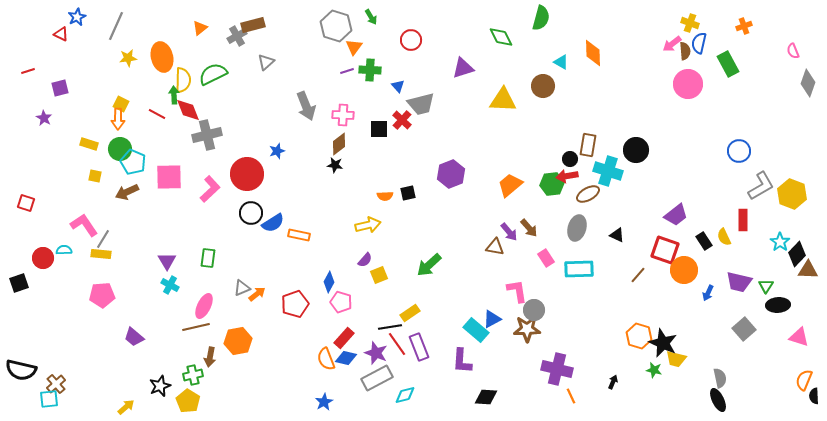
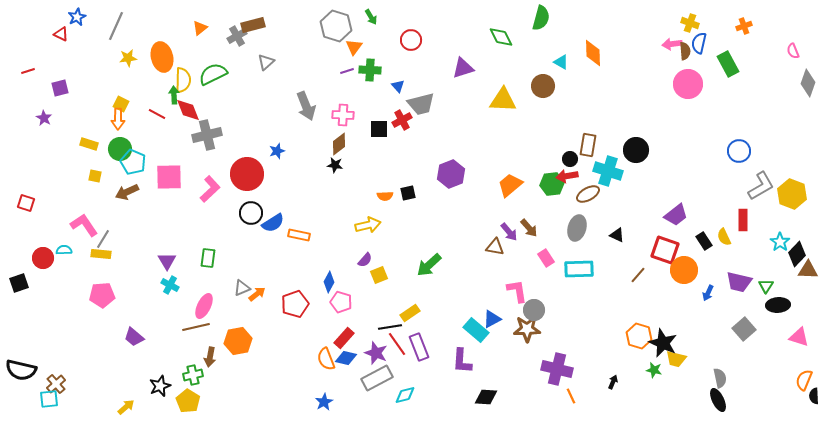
pink arrow at (672, 44): rotated 30 degrees clockwise
red cross at (402, 120): rotated 18 degrees clockwise
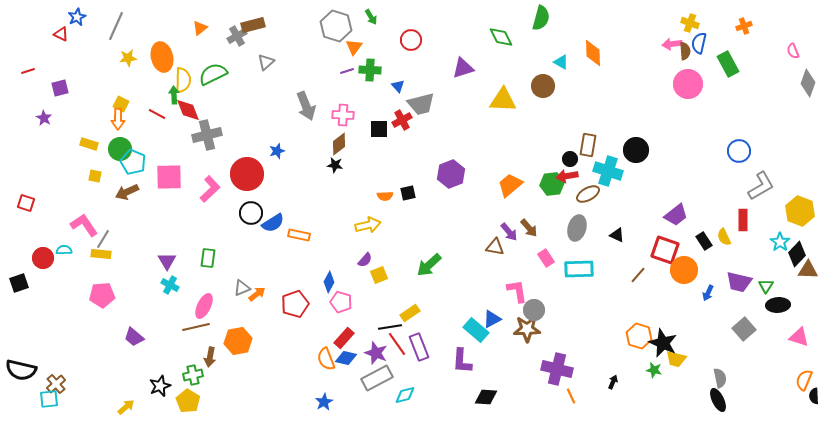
yellow hexagon at (792, 194): moved 8 px right, 17 px down
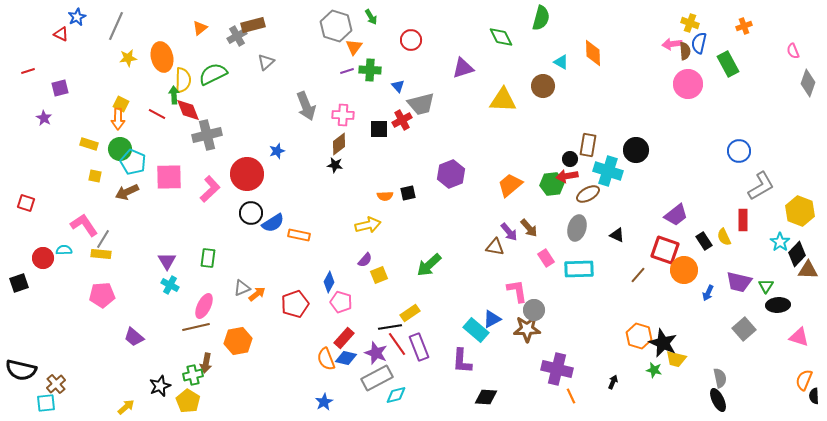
brown arrow at (210, 357): moved 4 px left, 6 px down
cyan diamond at (405, 395): moved 9 px left
cyan square at (49, 399): moved 3 px left, 4 px down
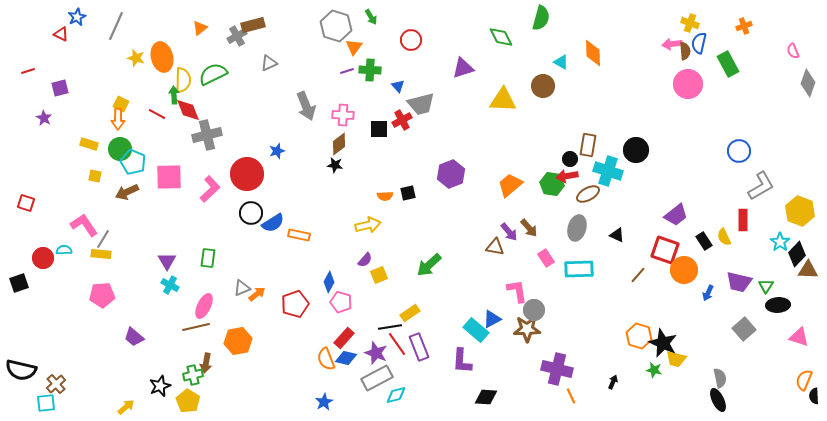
yellow star at (128, 58): moved 8 px right; rotated 24 degrees clockwise
gray triangle at (266, 62): moved 3 px right, 1 px down; rotated 18 degrees clockwise
green hexagon at (552, 184): rotated 15 degrees clockwise
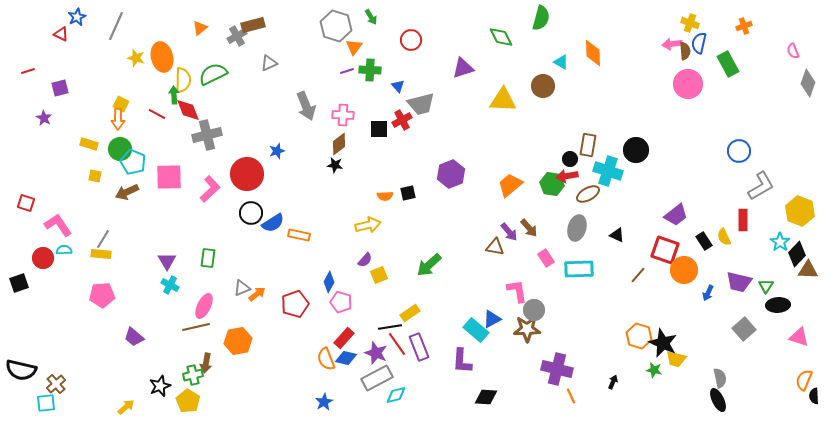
pink L-shape at (84, 225): moved 26 px left
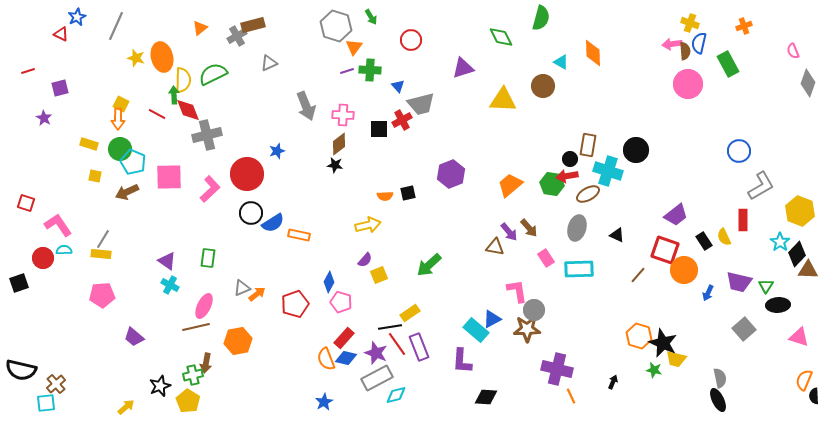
purple triangle at (167, 261): rotated 24 degrees counterclockwise
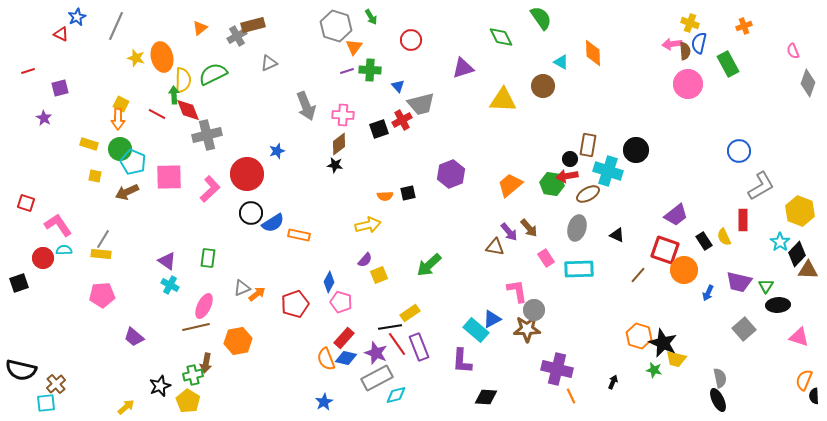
green semicircle at (541, 18): rotated 50 degrees counterclockwise
black square at (379, 129): rotated 18 degrees counterclockwise
